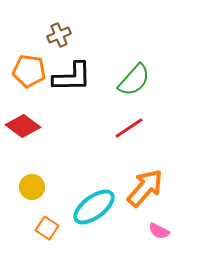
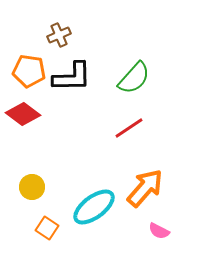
green semicircle: moved 2 px up
red diamond: moved 12 px up
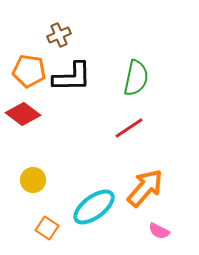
green semicircle: moved 2 px right; rotated 30 degrees counterclockwise
yellow circle: moved 1 px right, 7 px up
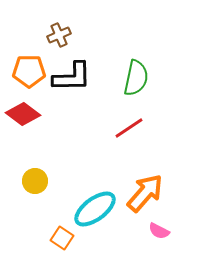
orange pentagon: rotated 8 degrees counterclockwise
yellow circle: moved 2 px right, 1 px down
orange arrow: moved 5 px down
cyan ellipse: moved 1 px right, 2 px down
orange square: moved 15 px right, 10 px down
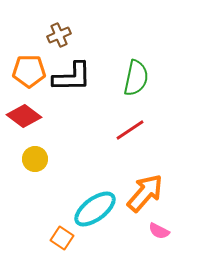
red diamond: moved 1 px right, 2 px down
red line: moved 1 px right, 2 px down
yellow circle: moved 22 px up
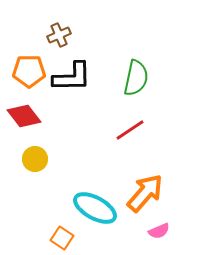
red diamond: rotated 16 degrees clockwise
cyan ellipse: moved 1 px up; rotated 66 degrees clockwise
pink semicircle: rotated 50 degrees counterclockwise
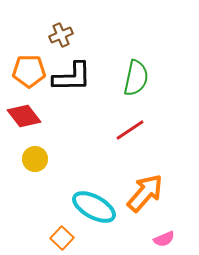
brown cross: moved 2 px right
cyan ellipse: moved 1 px left, 1 px up
pink semicircle: moved 5 px right, 8 px down
orange square: rotated 10 degrees clockwise
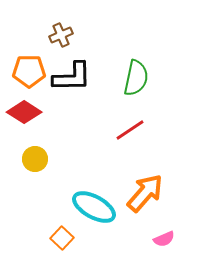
red diamond: moved 4 px up; rotated 20 degrees counterclockwise
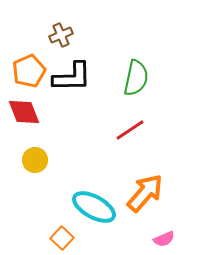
orange pentagon: rotated 24 degrees counterclockwise
red diamond: rotated 36 degrees clockwise
yellow circle: moved 1 px down
